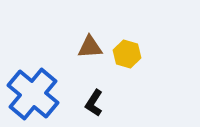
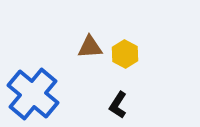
yellow hexagon: moved 2 px left; rotated 12 degrees clockwise
black L-shape: moved 24 px right, 2 px down
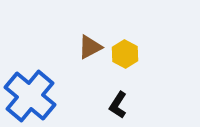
brown triangle: rotated 24 degrees counterclockwise
blue cross: moved 3 px left, 2 px down
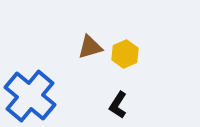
brown triangle: rotated 12 degrees clockwise
yellow hexagon: rotated 8 degrees clockwise
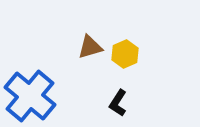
black L-shape: moved 2 px up
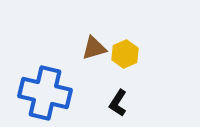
brown triangle: moved 4 px right, 1 px down
blue cross: moved 15 px right, 3 px up; rotated 27 degrees counterclockwise
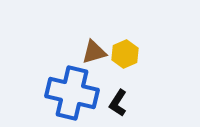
brown triangle: moved 4 px down
blue cross: moved 27 px right
